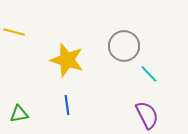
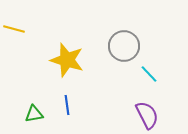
yellow line: moved 3 px up
green triangle: moved 15 px right
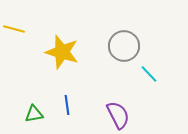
yellow star: moved 5 px left, 8 px up
purple semicircle: moved 29 px left
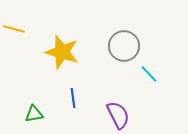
blue line: moved 6 px right, 7 px up
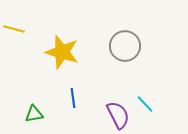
gray circle: moved 1 px right
cyan line: moved 4 px left, 30 px down
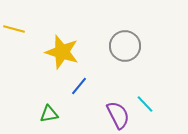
blue line: moved 6 px right, 12 px up; rotated 48 degrees clockwise
green triangle: moved 15 px right
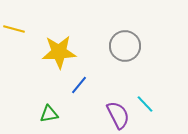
yellow star: moved 3 px left; rotated 20 degrees counterclockwise
blue line: moved 1 px up
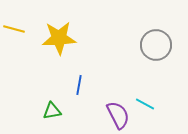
gray circle: moved 31 px right, 1 px up
yellow star: moved 14 px up
blue line: rotated 30 degrees counterclockwise
cyan line: rotated 18 degrees counterclockwise
green triangle: moved 3 px right, 3 px up
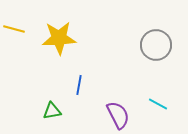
cyan line: moved 13 px right
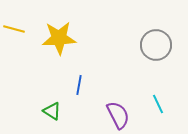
cyan line: rotated 36 degrees clockwise
green triangle: rotated 42 degrees clockwise
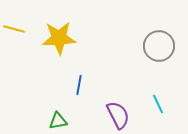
gray circle: moved 3 px right, 1 px down
green triangle: moved 6 px right, 10 px down; rotated 42 degrees counterclockwise
